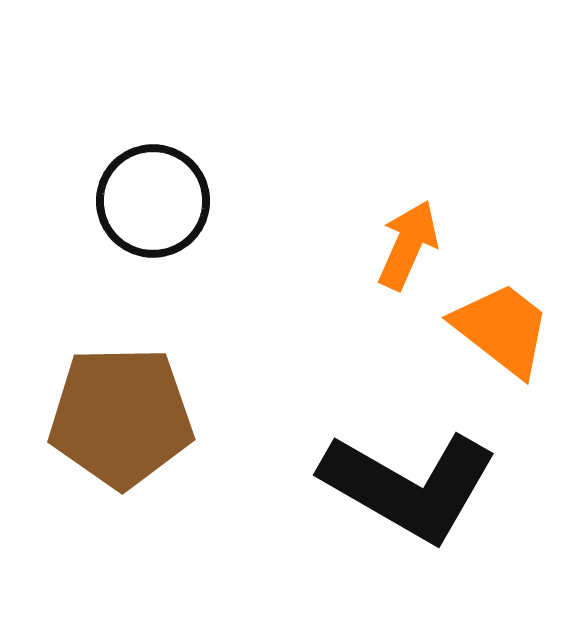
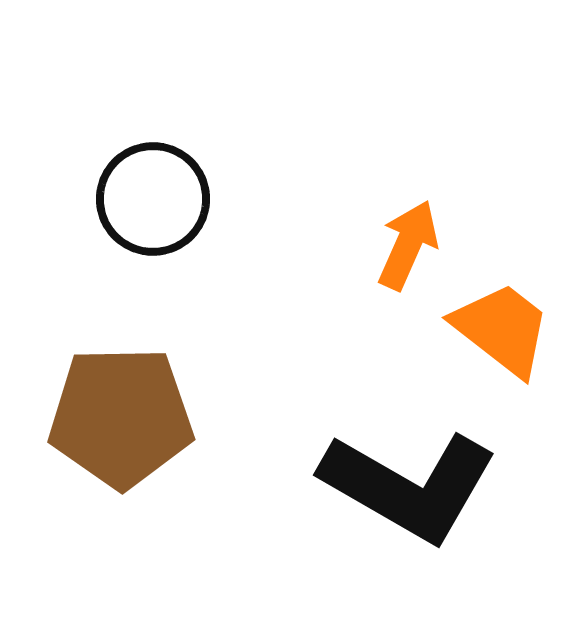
black circle: moved 2 px up
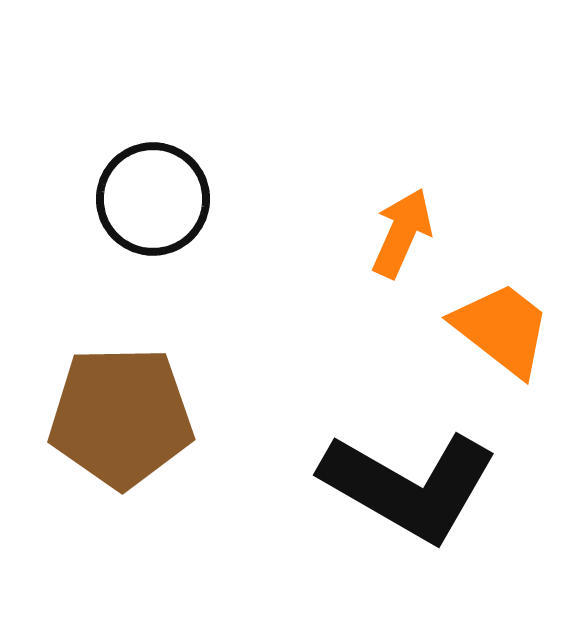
orange arrow: moved 6 px left, 12 px up
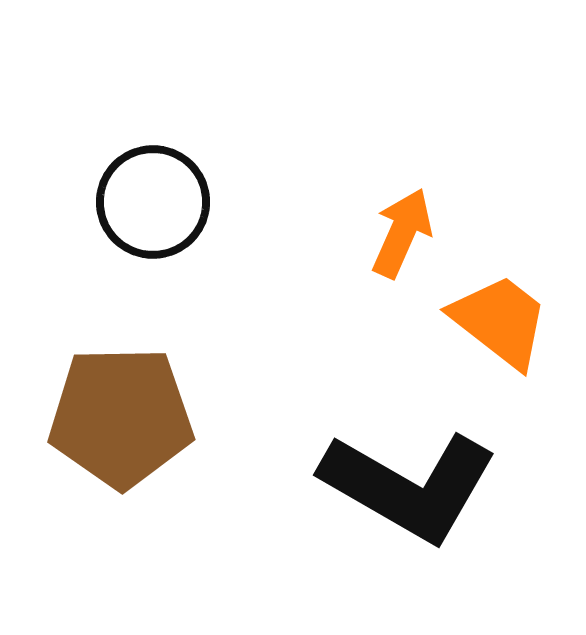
black circle: moved 3 px down
orange trapezoid: moved 2 px left, 8 px up
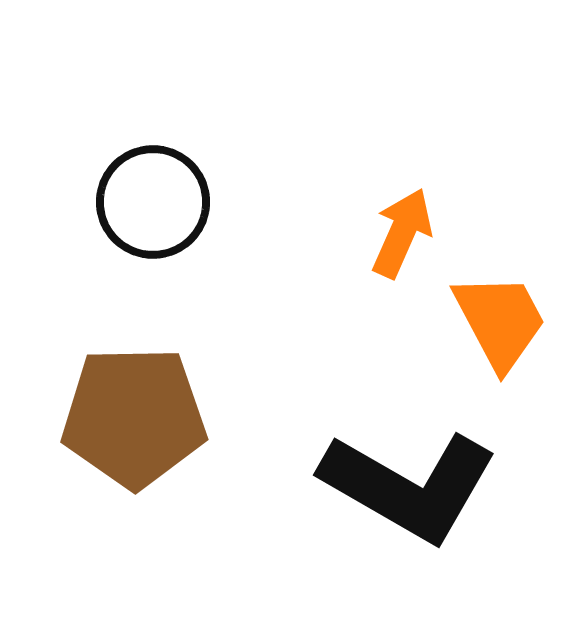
orange trapezoid: rotated 24 degrees clockwise
brown pentagon: moved 13 px right
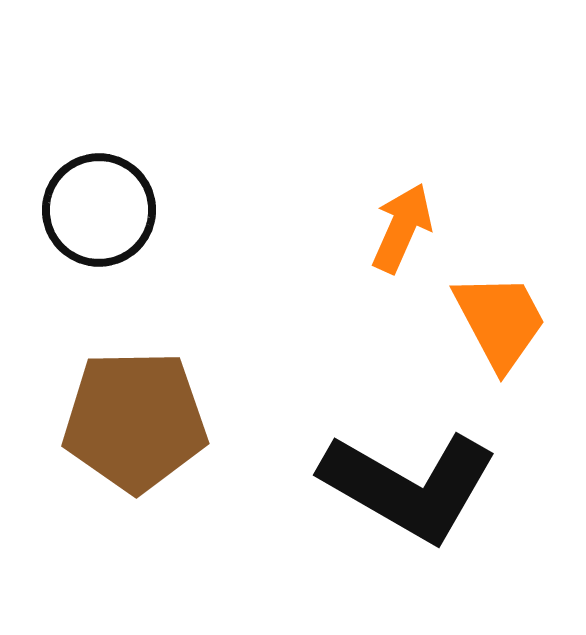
black circle: moved 54 px left, 8 px down
orange arrow: moved 5 px up
brown pentagon: moved 1 px right, 4 px down
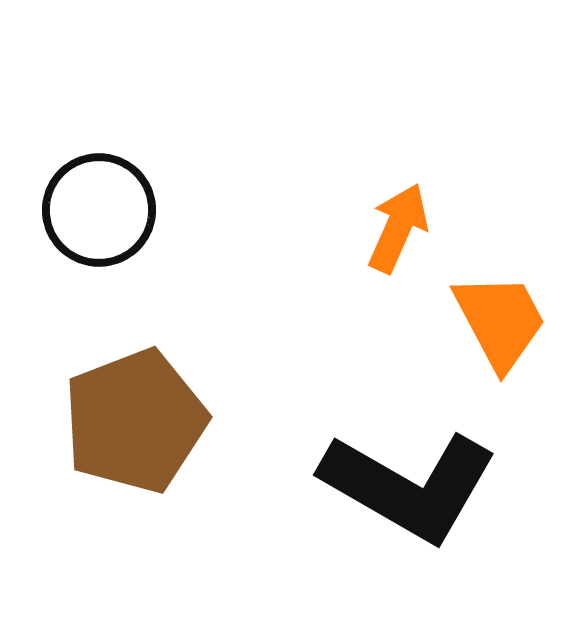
orange arrow: moved 4 px left
brown pentagon: rotated 20 degrees counterclockwise
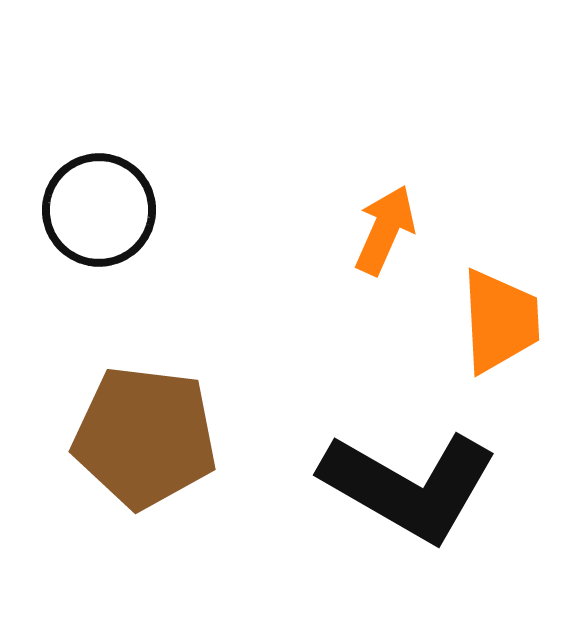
orange arrow: moved 13 px left, 2 px down
orange trapezoid: rotated 25 degrees clockwise
brown pentagon: moved 10 px right, 16 px down; rotated 28 degrees clockwise
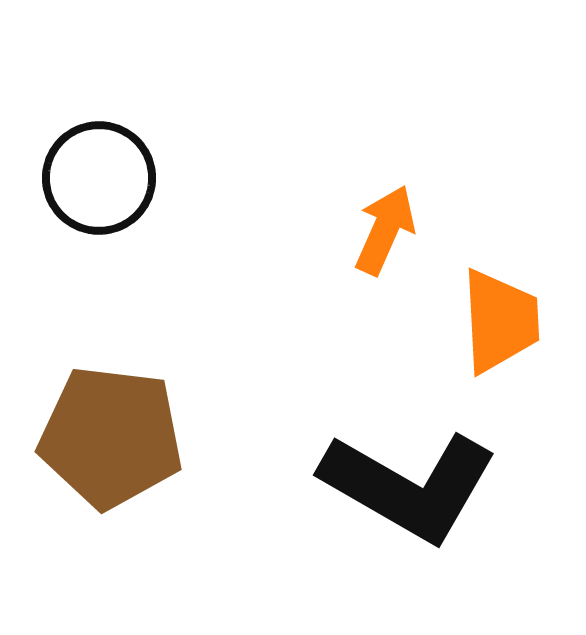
black circle: moved 32 px up
brown pentagon: moved 34 px left
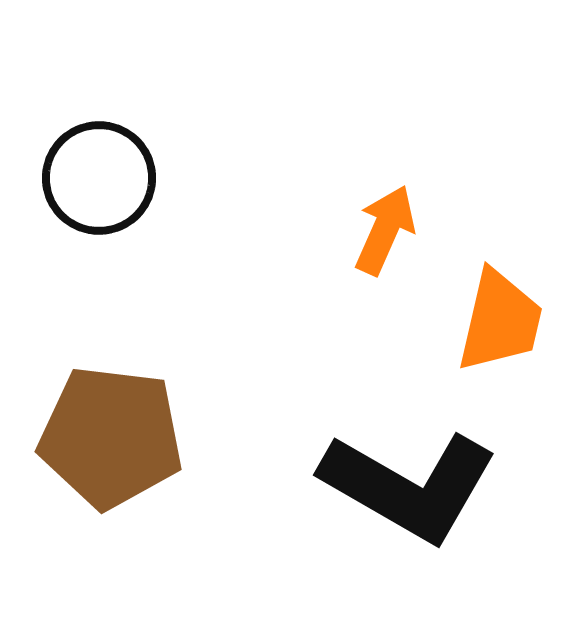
orange trapezoid: rotated 16 degrees clockwise
